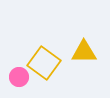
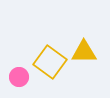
yellow square: moved 6 px right, 1 px up
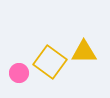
pink circle: moved 4 px up
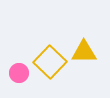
yellow square: rotated 8 degrees clockwise
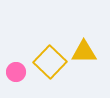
pink circle: moved 3 px left, 1 px up
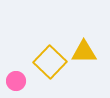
pink circle: moved 9 px down
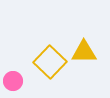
pink circle: moved 3 px left
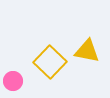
yellow triangle: moved 3 px right, 1 px up; rotated 12 degrees clockwise
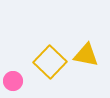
yellow triangle: moved 1 px left, 4 px down
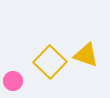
yellow triangle: rotated 8 degrees clockwise
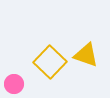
pink circle: moved 1 px right, 3 px down
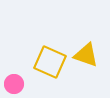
yellow square: rotated 20 degrees counterclockwise
